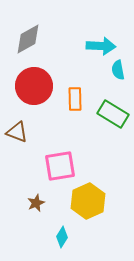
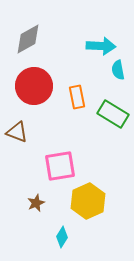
orange rectangle: moved 2 px right, 2 px up; rotated 10 degrees counterclockwise
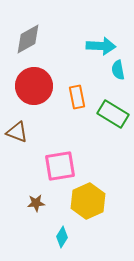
brown star: rotated 18 degrees clockwise
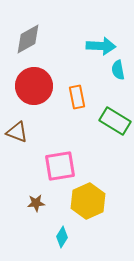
green rectangle: moved 2 px right, 7 px down
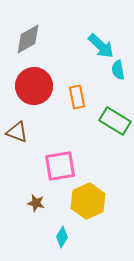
cyan arrow: rotated 40 degrees clockwise
brown star: rotated 18 degrees clockwise
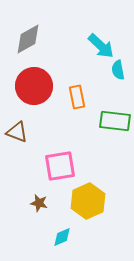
green rectangle: rotated 24 degrees counterclockwise
brown star: moved 3 px right
cyan diamond: rotated 35 degrees clockwise
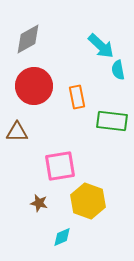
green rectangle: moved 3 px left
brown triangle: rotated 20 degrees counterclockwise
yellow hexagon: rotated 16 degrees counterclockwise
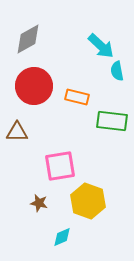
cyan semicircle: moved 1 px left, 1 px down
orange rectangle: rotated 65 degrees counterclockwise
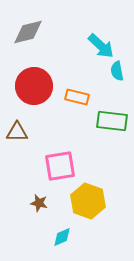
gray diamond: moved 7 px up; rotated 16 degrees clockwise
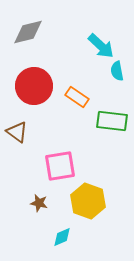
orange rectangle: rotated 20 degrees clockwise
brown triangle: rotated 35 degrees clockwise
